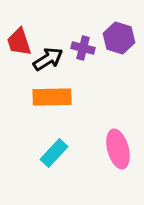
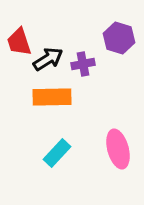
purple cross: moved 16 px down; rotated 25 degrees counterclockwise
cyan rectangle: moved 3 px right
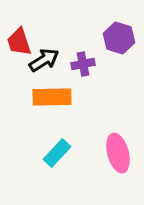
black arrow: moved 4 px left, 1 px down
pink ellipse: moved 4 px down
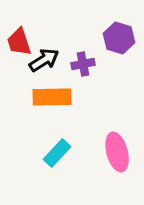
pink ellipse: moved 1 px left, 1 px up
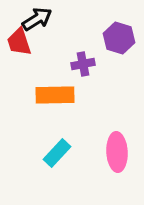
black arrow: moved 7 px left, 41 px up
orange rectangle: moved 3 px right, 2 px up
pink ellipse: rotated 12 degrees clockwise
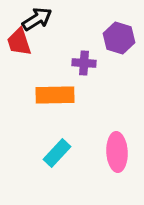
purple cross: moved 1 px right, 1 px up; rotated 15 degrees clockwise
